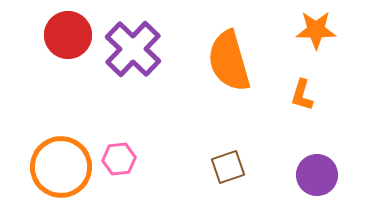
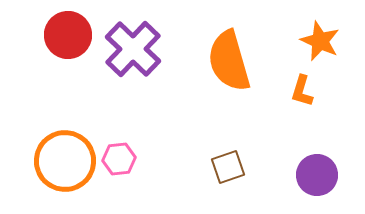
orange star: moved 4 px right, 11 px down; rotated 24 degrees clockwise
orange L-shape: moved 4 px up
orange circle: moved 4 px right, 6 px up
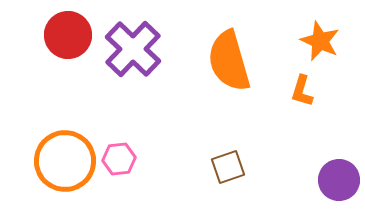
purple circle: moved 22 px right, 5 px down
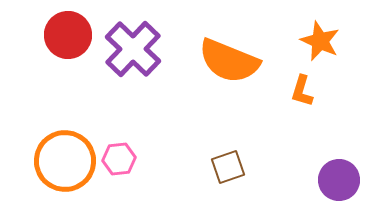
orange semicircle: rotated 52 degrees counterclockwise
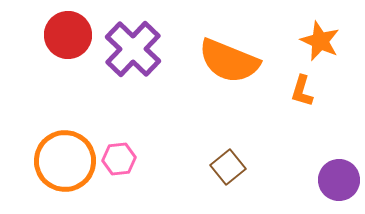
brown square: rotated 20 degrees counterclockwise
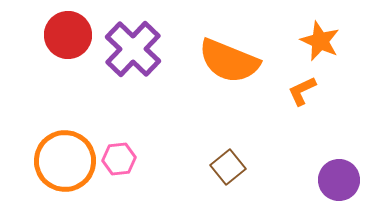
orange L-shape: rotated 48 degrees clockwise
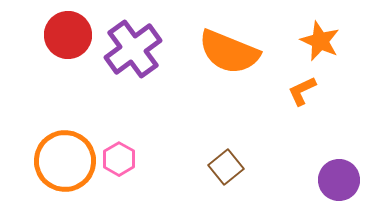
purple cross: rotated 10 degrees clockwise
orange semicircle: moved 9 px up
pink hexagon: rotated 24 degrees counterclockwise
brown square: moved 2 px left
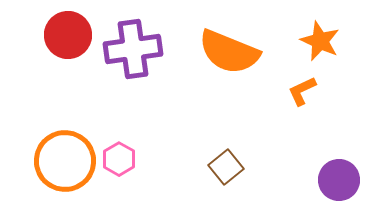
purple cross: rotated 28 degrees clockwise
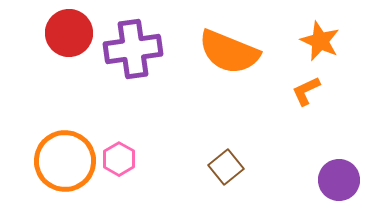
red circle: moved 1 px right, 2 px up
orange L-shape: moved 4 px right
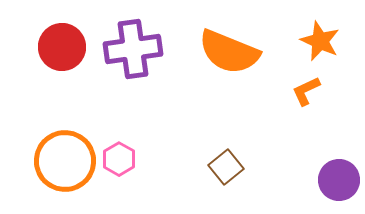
red circle: moved 7 px left, 14 px down
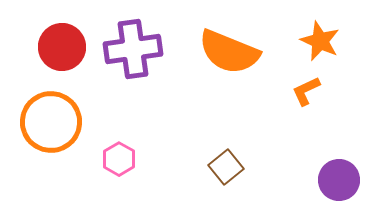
orange circle: moved 14 px left, 39 px up
